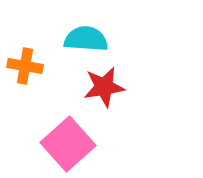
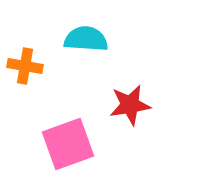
red star: moved 26 px right, 18 px down
pink square: rotated 22 degrees clockwise
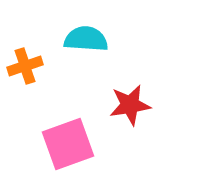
orange cross: rotated 28 degrees counterclockwise
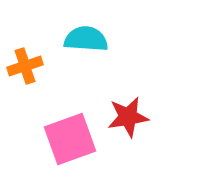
red star: moved 2 px left, 12 px down
pink square: moved 2 px right, 5 px up
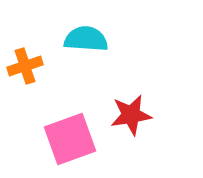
red star: moved 3 px right, 2 px up
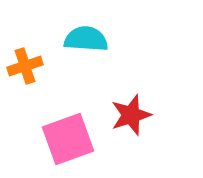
red star: rotated 9 degrees counterclockwise
pink square: moved 2 px left
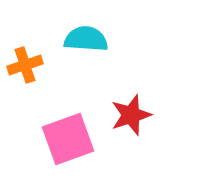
orange cross: moved 1 px up
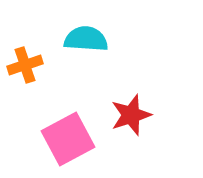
pink square: rotated 8 degrees counterclockwise
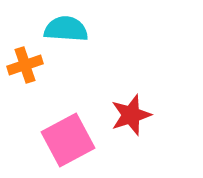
cyan semicircle: moved 20 px left, 10 px up
pink square: moved 1 px down
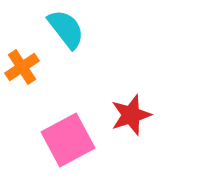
cyan semicircle: rotated 48 degrees clockwise
orange cross: moved 3 px left, 2 px down; rotated 16 degrees counterclockwise
